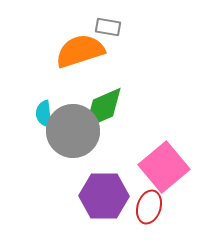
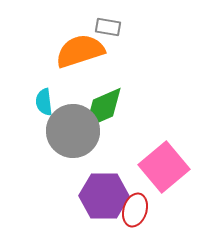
cyan semicircle: moved 12 px up
red ellipse: moved 14 px left, 3 px down
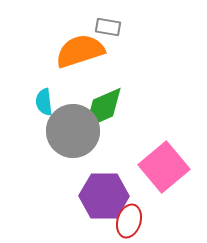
red ellipse: moved 6 px left, 11 px down
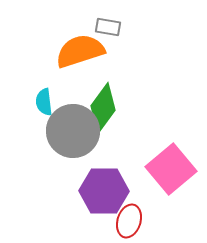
green diamond: rotated 30 degrees counterclockwise
pink square: moved 7 px right, 2 px down
purple hexagon: moved 5 px up
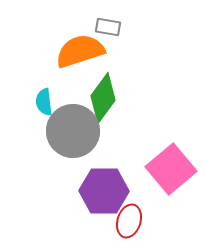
green diamond: moved 10 px up
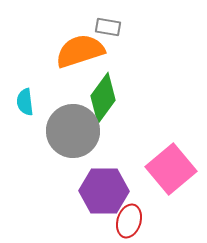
cyan semicircle: moved 19 px left
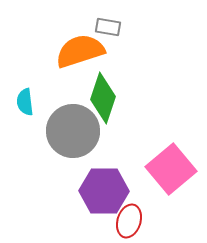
green diamond: rotated 18 degrees counterclockwise
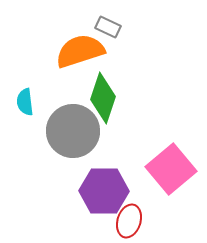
gray rectangle: rotated 15 degrees clockwise
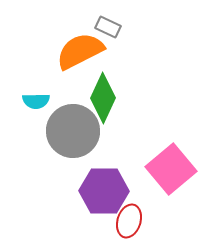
orange semicircle: rotated 9 degrees counterclockwise
green diamond: rotated 6 degrees clockwise
cyan semicircle: moved 11 px right, 1 px up; rotated 84 degrees counterclockwise
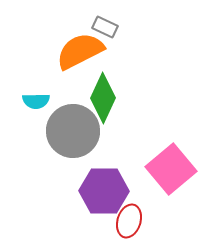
gray rectangle: moved 3 px left
